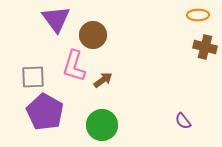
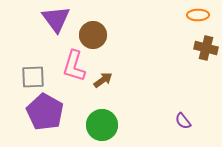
brown cross: moved 1 px right, 1 px down
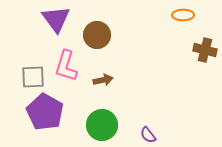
orange ellipse: moved 15 px left
brown circle: moved 4 px right
brown cross: moved 1 px left, 2 px down
pink L-shape: moved 8 px left
brown arrow: rotated 24 degrees clockwise
purple semicircle: moved 35 px left, 14 px down
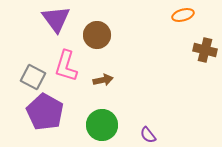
orange ellipse: rotated 15 degrees counterclockwise
gray square: rotated 30 degrees clockwise
